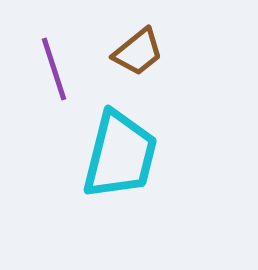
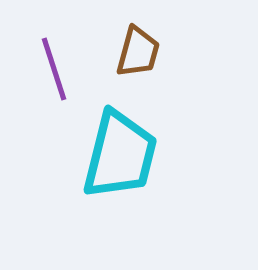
brown trapezoid: rotated 36 degrees counterclockwise
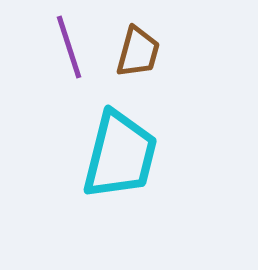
purple line: moved 15 px right, 22 px up
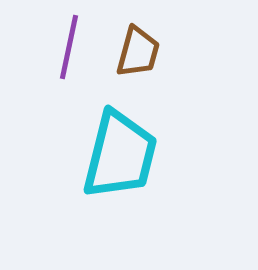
purple line: rotated 30 degrees clockwise
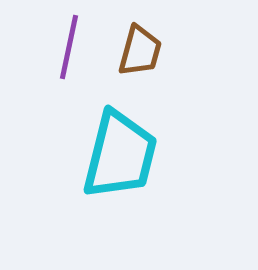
brown trapezoid: moved 2 px right, 1 px up
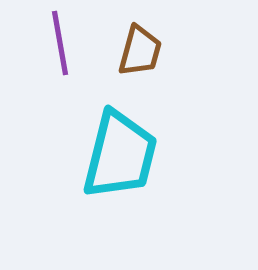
purple line: moved 9 px left, 4 px up; rotated 22 degrees counterclockwise
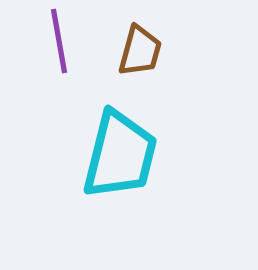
purple line: moved 1 px left, 2 px up
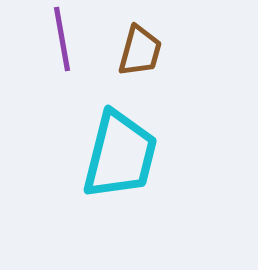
purple line: moved 3 px right, 2 px up
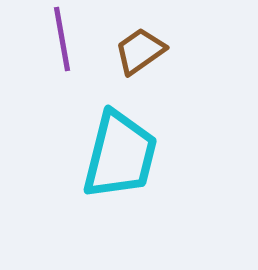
brown trapezoid: rotated 140 degrees counterclockwise
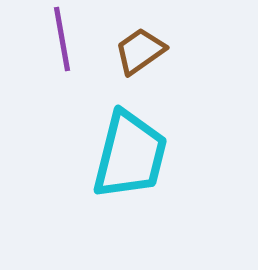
cyan trapezoid: moved 10 px right
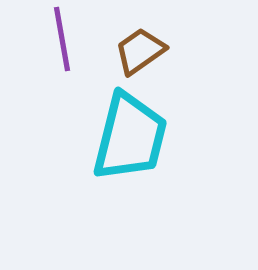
cyan trapezoid: moved 18 px up
